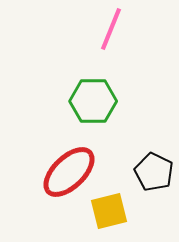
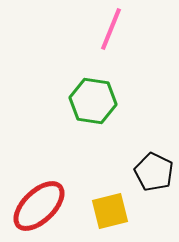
green hexagon: rotated 9 degrees clockwise
red ellipse: moved 30 px left, 34 px down
yellow square: moved 1 px right
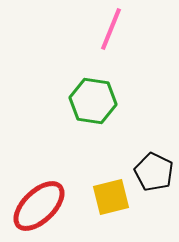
yellow square: moved 1 px right, 14 px up
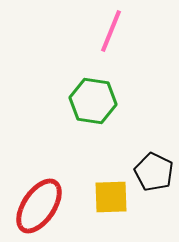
pink line: moved 2 px down
yellow square: rotated 12 degrees clockwise
red ellipse: rotated 12 degrees counterclockwise
